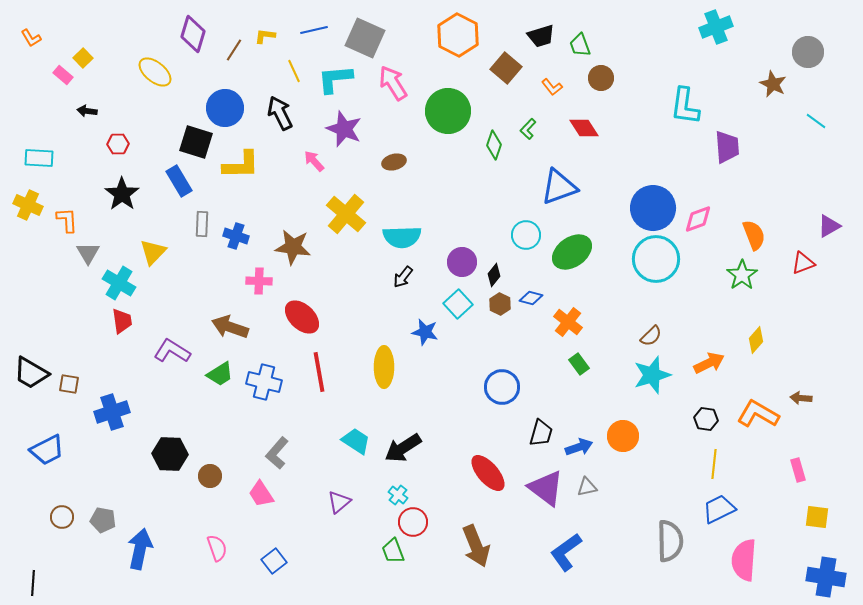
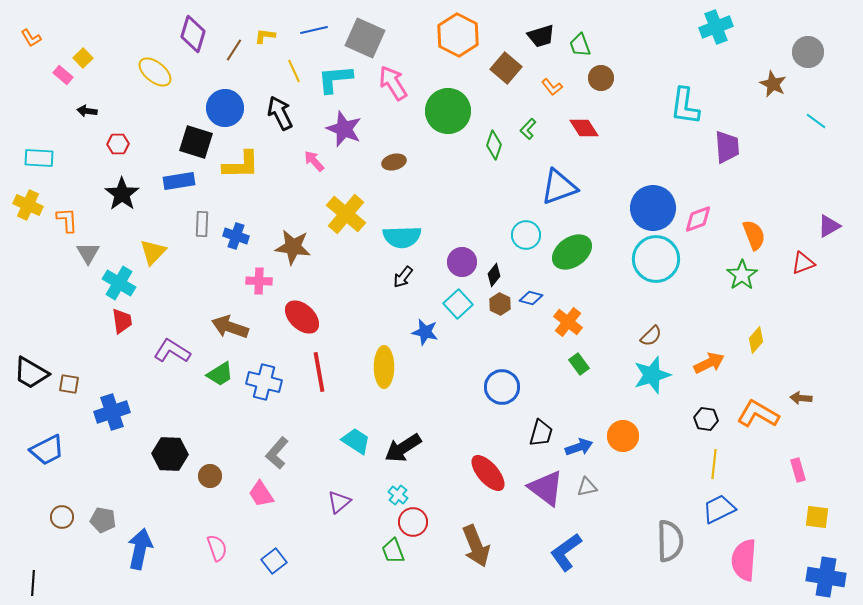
blue rectangle at (179, 181): rotated 68 degrees counterclockwise
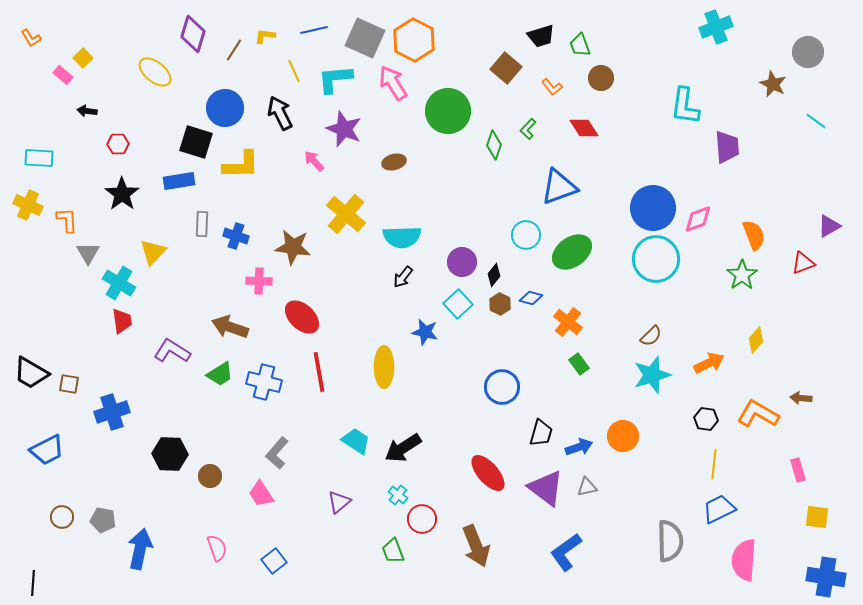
orange hexagon at (458, 35): moved 44 px left, 5 px down
red circle at (413, 522): moved 9 px right, 3 px up
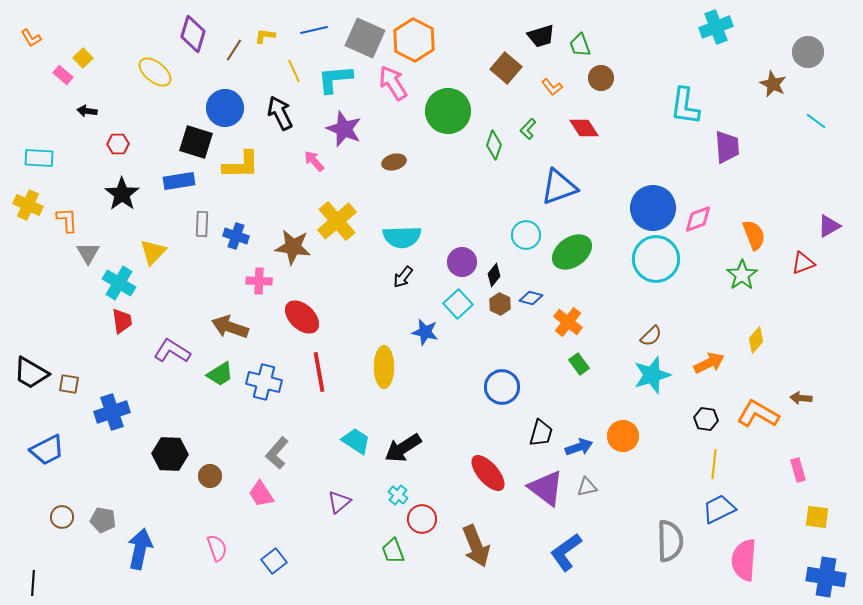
yellow cross at (346, 214): moved 9 px left, 7 px down; rotated 9 degrees clockwise
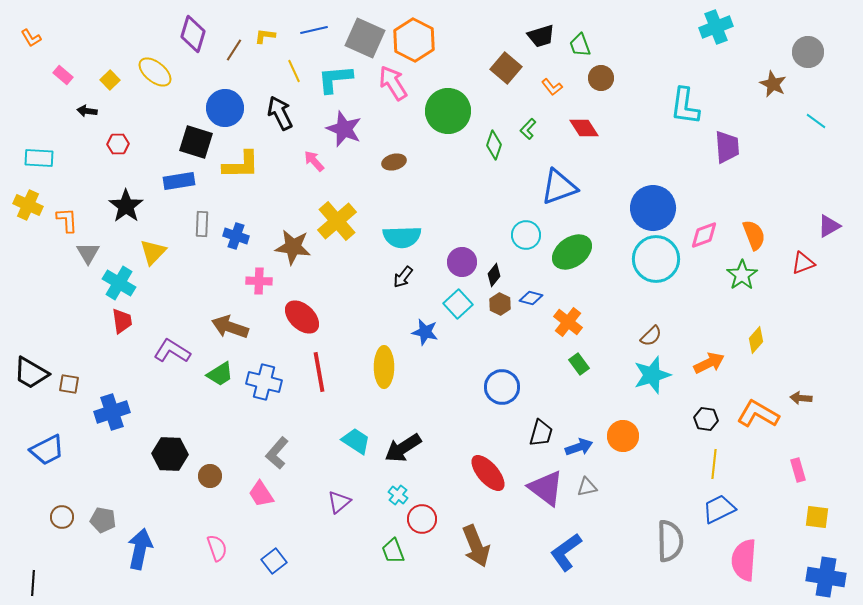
yellow square at (83, 58): moved 27 px right, 22 px down
black star at (122, 194): moved 4 px right, 12 px down
pink diamond at (698, 219): moved 6 px right, 16 px down
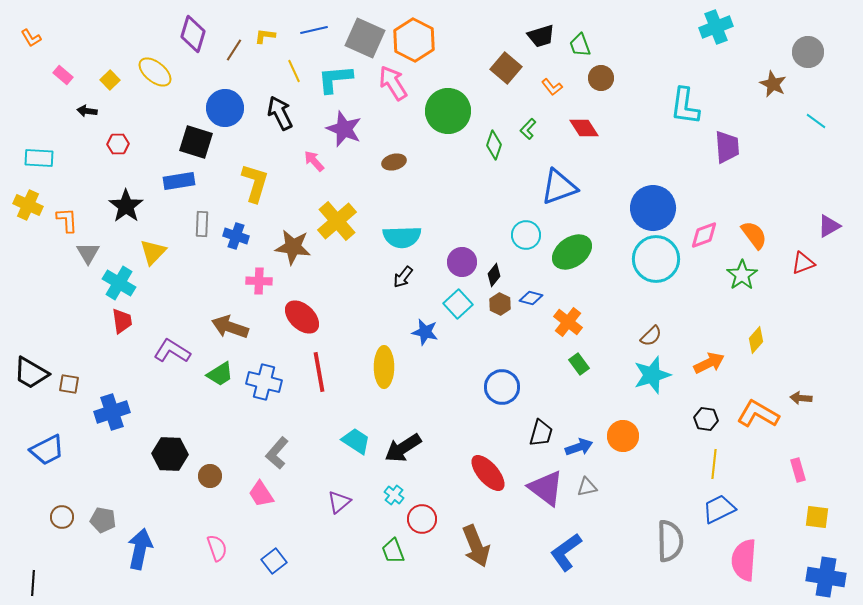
yellow L-shape at (241, 165): moved 14 px right, 18 px down; rotated 72 degrees counterclockwise
orange semicircle at (754, 235): rotated 16 degrees counterclockwise
cyan cross at (398, 495): moved 4 px left
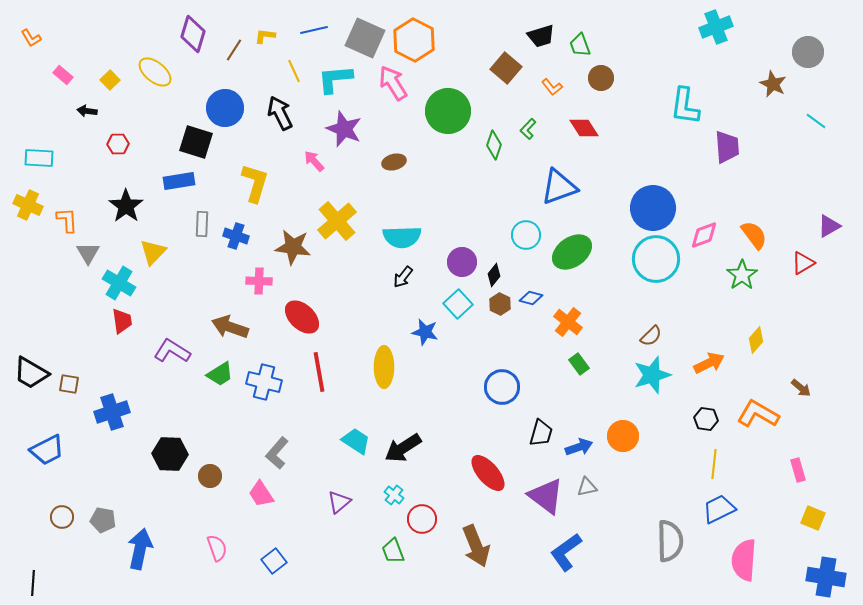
red triangle at (803, 263): rotated 10 degrees counterclockwise
brown arrow at (801, 398): moved 10 px up; rotated 145 degrees counterclockwise
purple triangle at (546, 488): moved 8 px down
yellow square at (817, 517): moved 4 px left, 1 px down; rotated 15 degrees clockwise
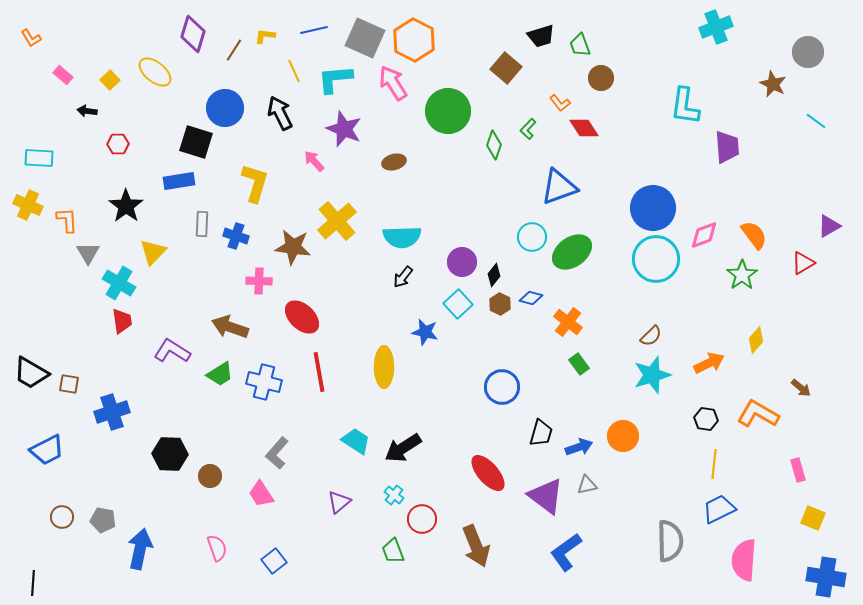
orange L-shape at (552, 87): moved 8 px right, 16 px down
cyan circle at (526, 235): moved 6 px right, 2 px down
gray triangle at (587, 487): moved 2 px up
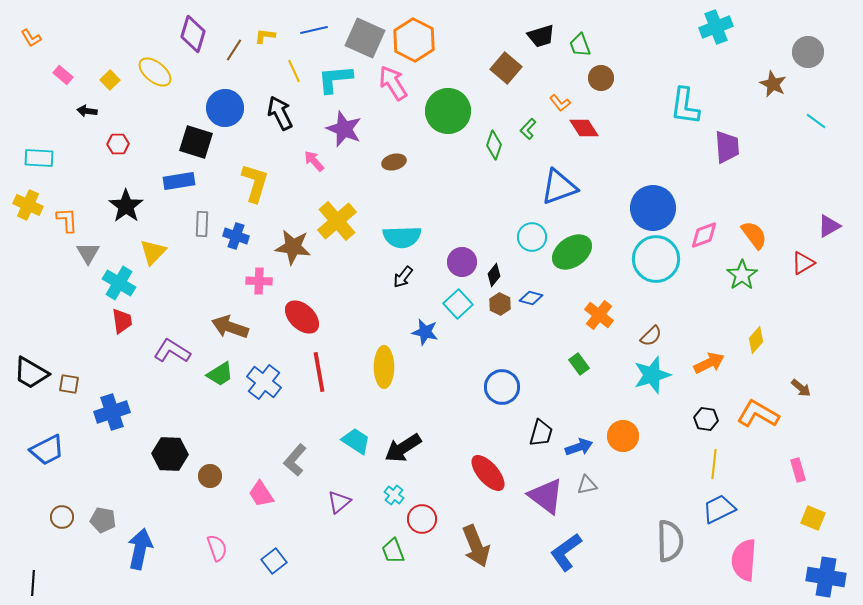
orange cross at (568, 322): moved 31 px right, 7 px up
blue cross at (264, 382): rotated 24 degrees clockwise
gray L-shape at (277, 453): moved 18 px right, 7 px down
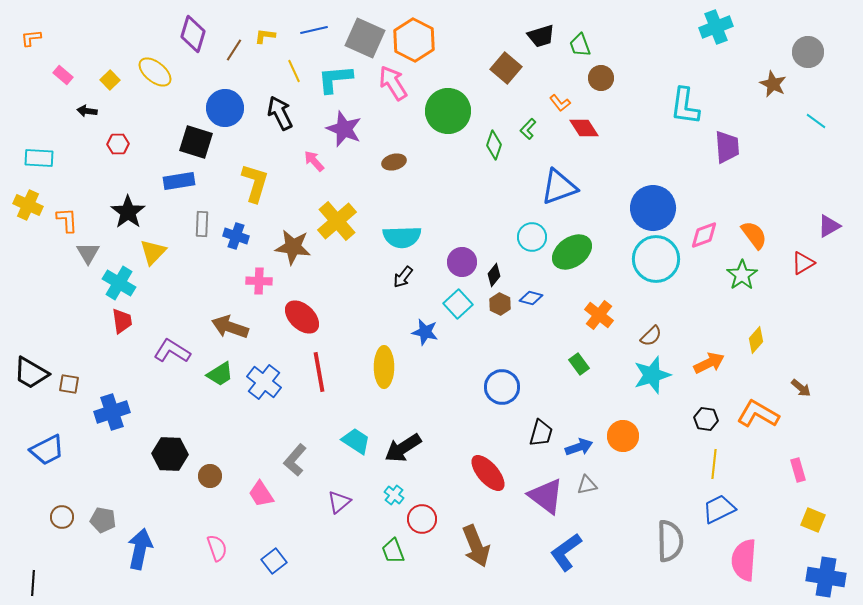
orange L-shape at (31, 38): rotated 115 degrees clockwise
black star at (126, 206): moved 2 px right, 6 px down
yellow square at (813, 518): moved 2 px down
